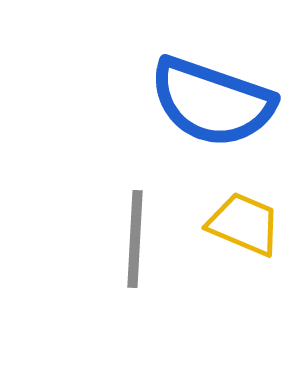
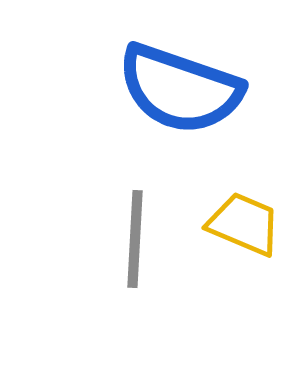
blue semicircle: moved 32 px left, 13 px up
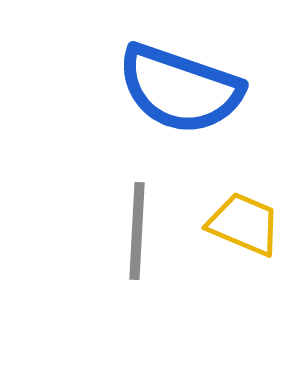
gray line: moved 2 px right, 8 px up
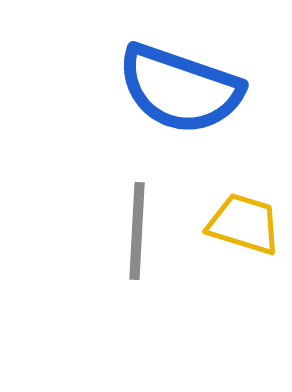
yellow trapezoid: rotated 6 degrees counterclockwise
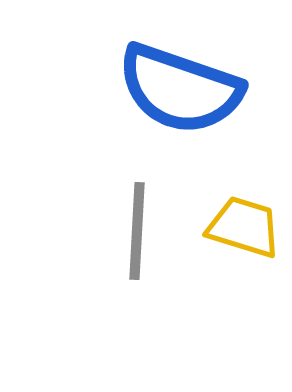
yellow trapezoid: moved 3 px down
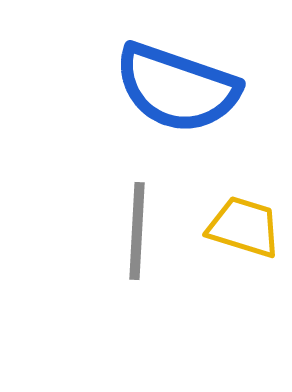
blue semicircle: moved 3 px left, 1 px up
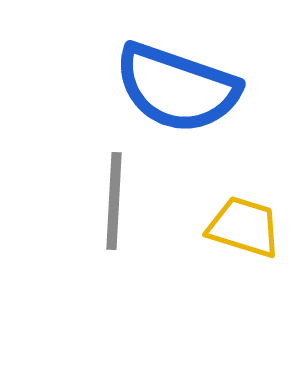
gray line: moved 23 px left, 30 px up
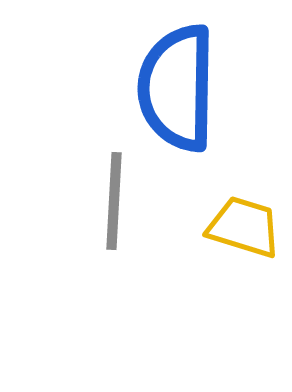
blue semicircle: rotated 72 degrees clockwise
